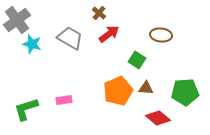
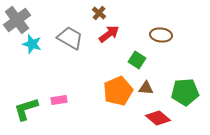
pink rectangle: moved 5 px left
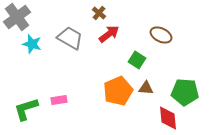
gray cross: moved 3 px up
brown ellipse: rotated 20 degrees clockwise
green pentagon: rotated 8 degrees clockwise
red diamond: moved 10 px right; rotated 45 degrees clockwise
